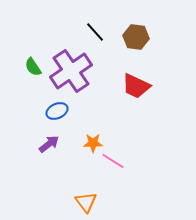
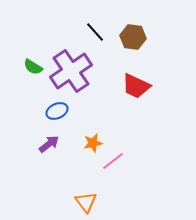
brown hexagon: moved 3 px left
green semicircle: rotated 24 degrees counterclockwise
orange star: rotated 12 degrees counterclockwise
pink line: rotated 70 degrees counterclockwise
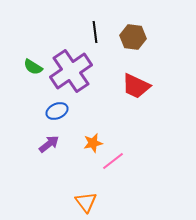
black line: rotated 35 degrees clockwise
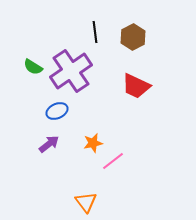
brown hexagon: rotated 25 degrees clockwise
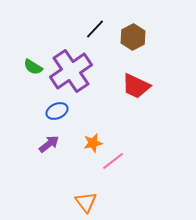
black line: moved 3 px up; rotated 50 degrees clockwise
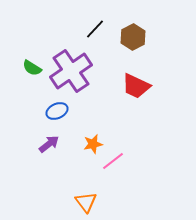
green semicircle: moved 1 px left, 1 px down
orange star: moved 1 px down
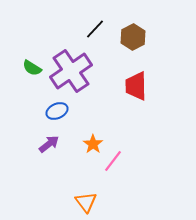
red trapezoid: rotated 64 degrees clockwise
orange star: rotated 24 degrees counterclockwise
pink line: rotated 15 degrees counterclockwise
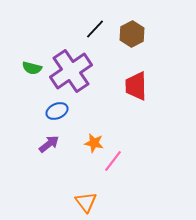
brown hexagon: moved 1 px left, 3 px up
green semicircle: rotated 18 degrees counterclockwise
orange star: moved 1 px right, 1 px up; rotated 24 degrees counterclockwise
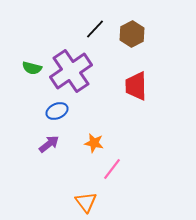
pink line: moved 1 px left, 8 px down
